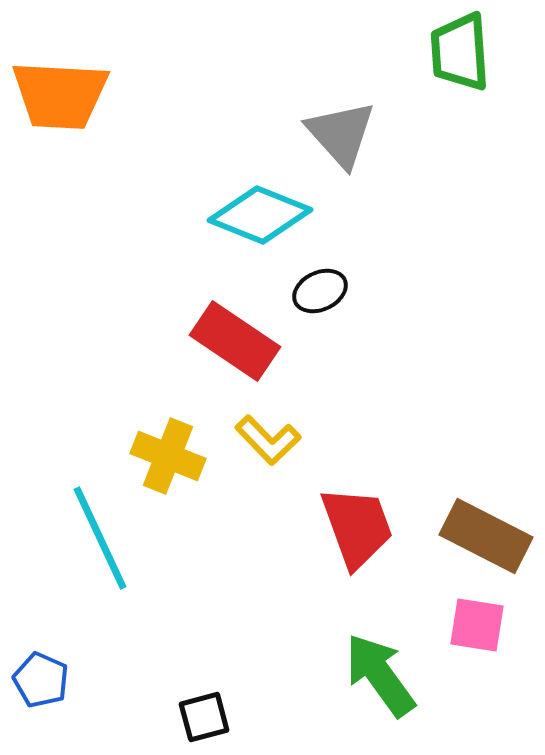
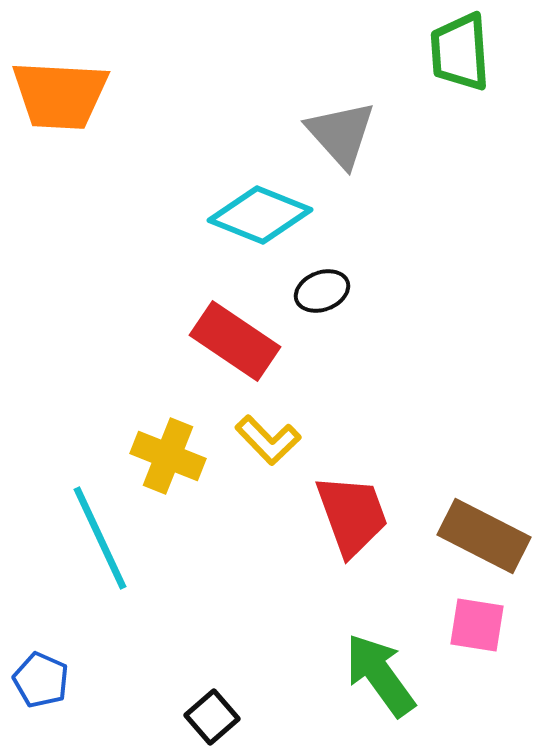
black ellipse: moved 2 px right; rotated 4 degrees clockwise
red trapezoid: moved 5 px left, 12 px up
brown rectangle: moved 2 px left
black square: moved 8 px right; rotated 26 degrees counterclockwise
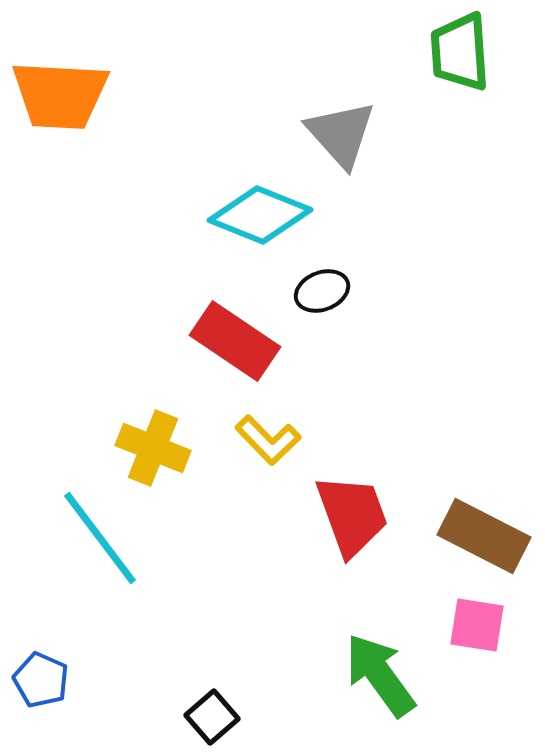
yellow cross: moved 15 px left, 8 px up
cyan line: rotated 12 degrees counterclockwise
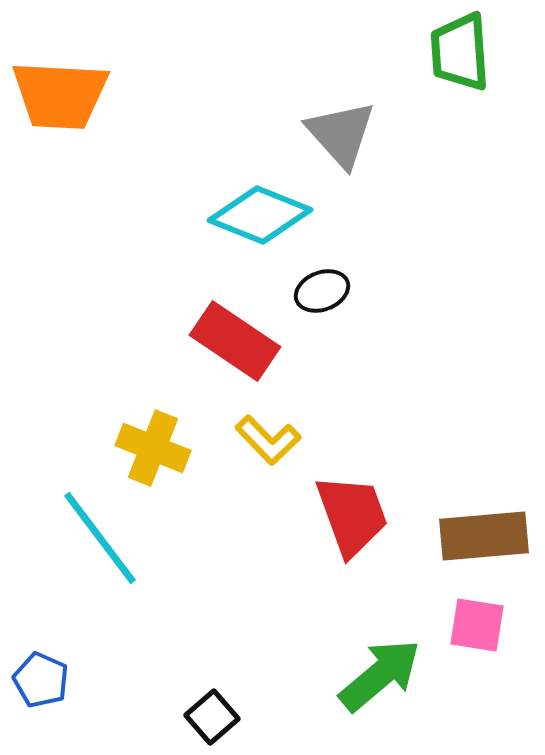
brown rectangle: rotated 32 degrees counterclockwise
green arrow: rotated 86 degrees clockwise
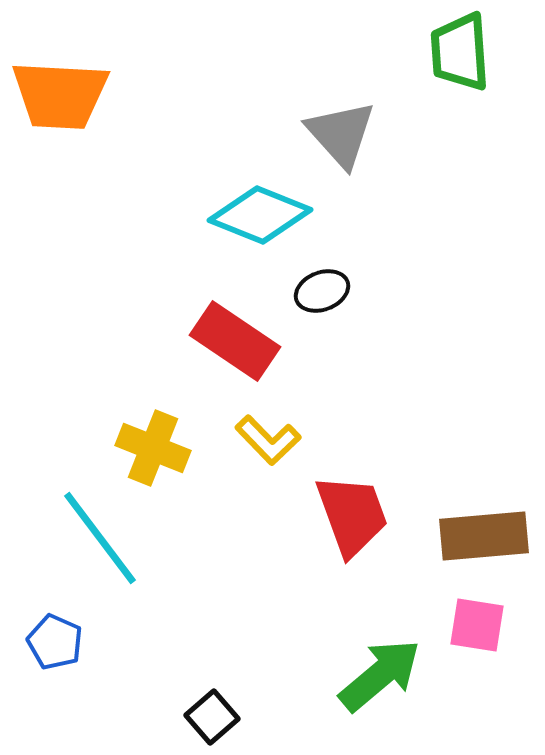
blue pentagon: moved 14 px right, 38 px up
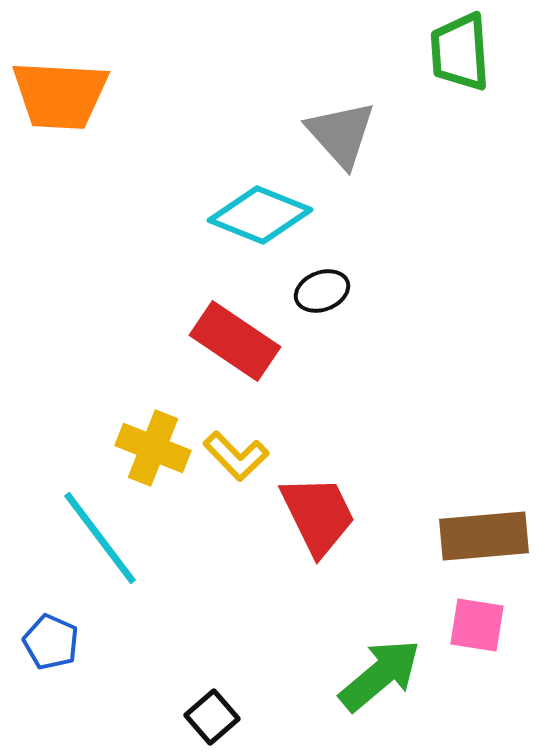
yellow L-shape: moved 32 px left, 16 px down
red trapezoid: moved 34 px left; rotated 6 degrees counterclockwise
blue pentagon: moved 4 px left
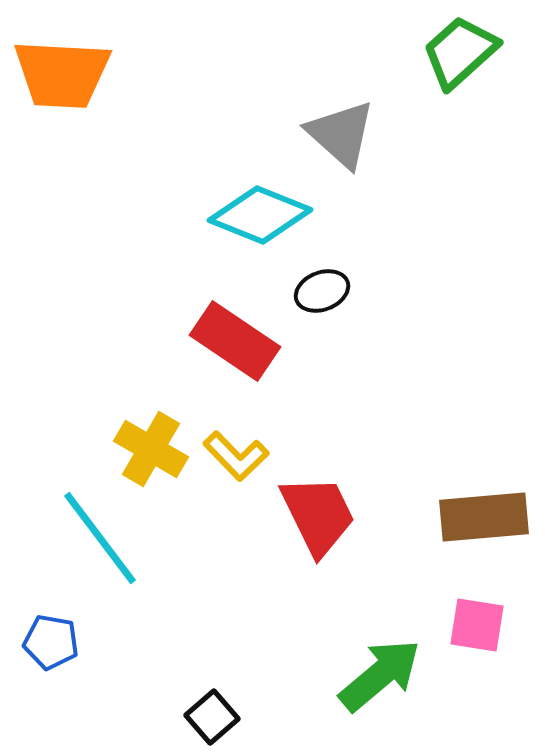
green trapezoid: rotated 52 degrees clockwise
orange trapezoid: moved 2 px right, 21 px up
gray triangle: rotated 6 degrees counterclockwise
yellow cross: moved 2 px left, 1 px down; rotated 8 degrees clockwise
brown rectangle: moved 19 px up
blue pentagon: rotated 14 degrees counterclockwise
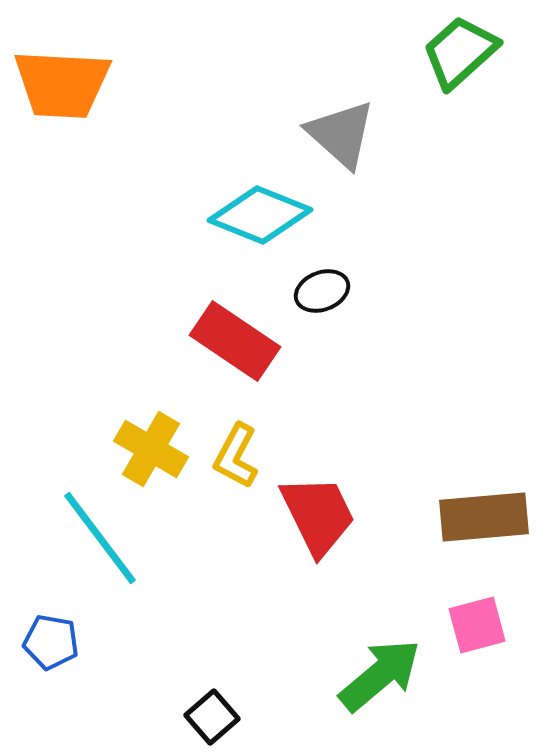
orange trapezoid: moved 10 px down
yellow L-shape: rotated 72 degrees clockwise
pink square: rotated 24 degrees counterclockwise
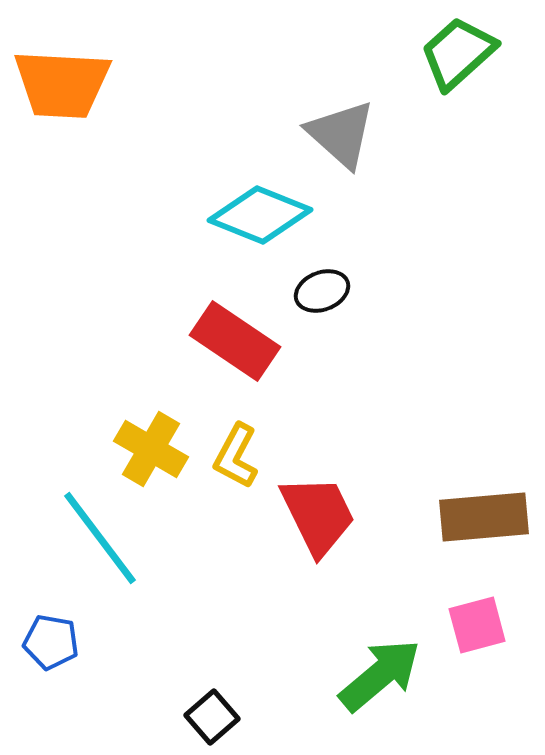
green trapezoid: moved 2 px left, 1 px down
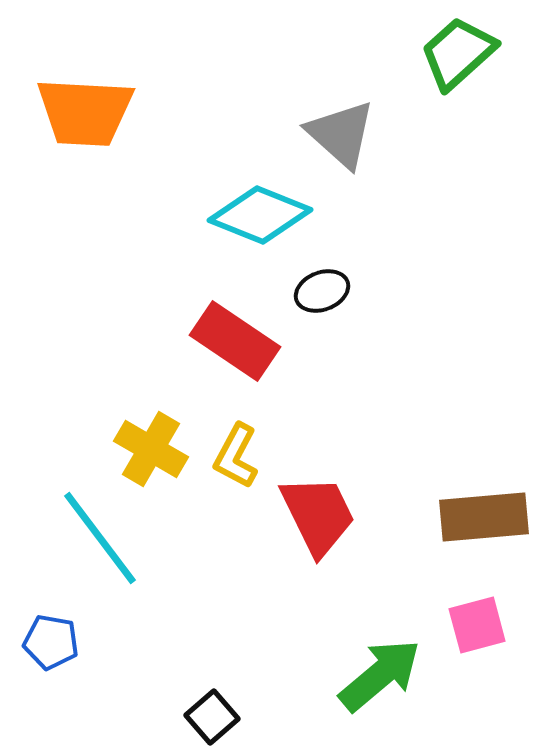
orange trapezoid: moved 23 px right, 28 px down
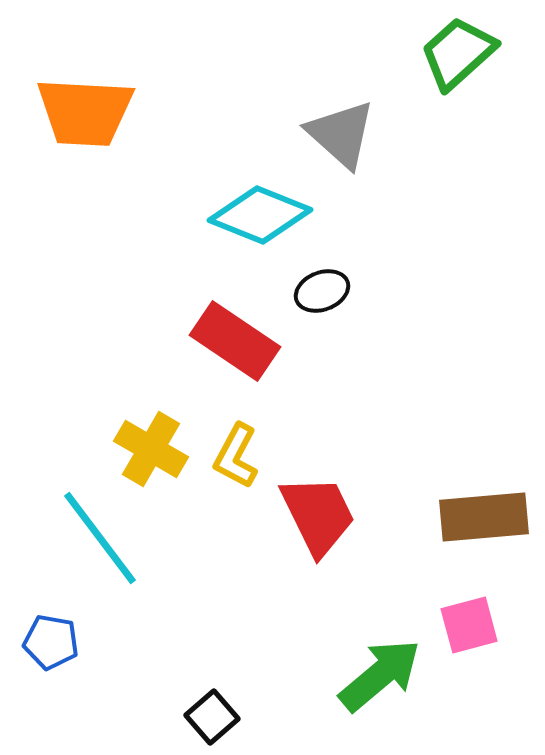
pink square: moved 8 px left
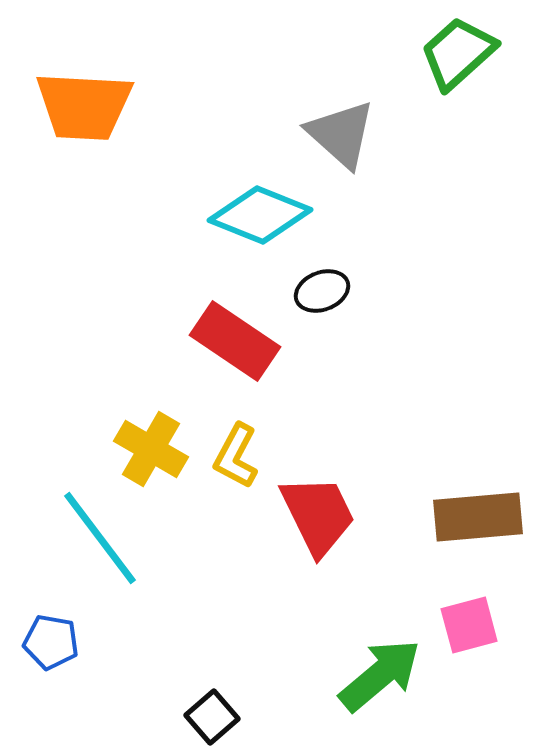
orange trapezoid: moved 1 px left, 6 px up
brown rectangle: moved 6 px left
